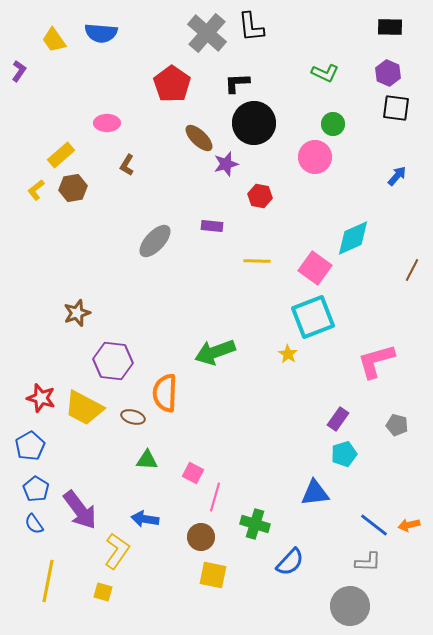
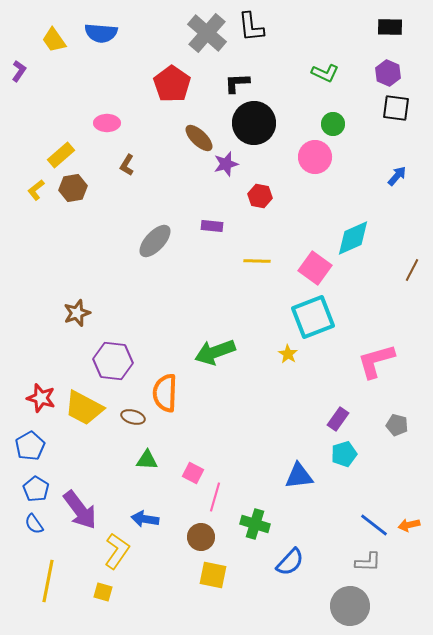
blue triangle at (315, 493): moved 16 px left, 17 px up
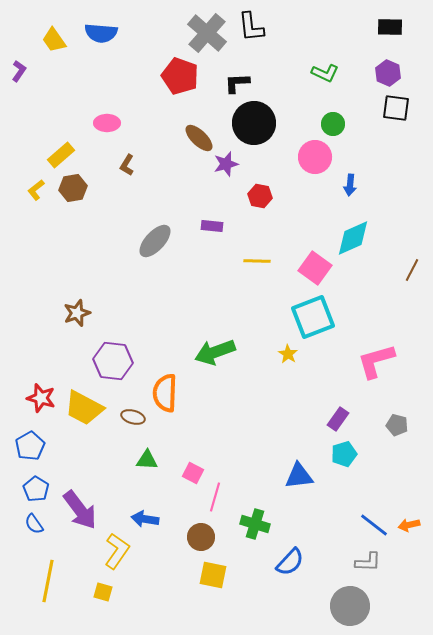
red pentagon at (172, 84): moved 8 px right, 8 px up; rotated 15 degrees counterclockwise
blue arrow at (397, 176): moved 47 px left, 9 px down; rotated 145 degrees clockwise
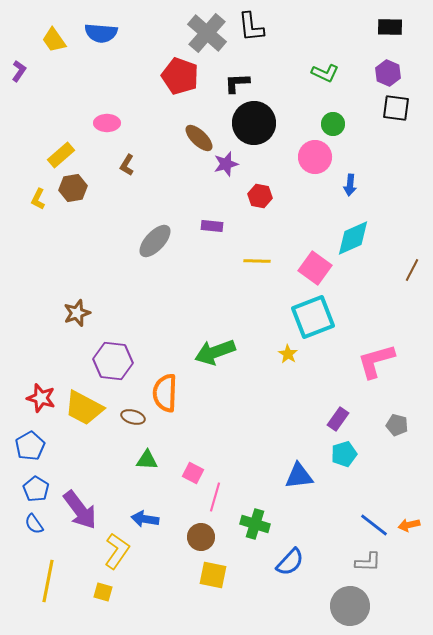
yellow L-shape at (36, 190): moved 2 px right, 9 px down; rotated 25 degrees counterclockwise
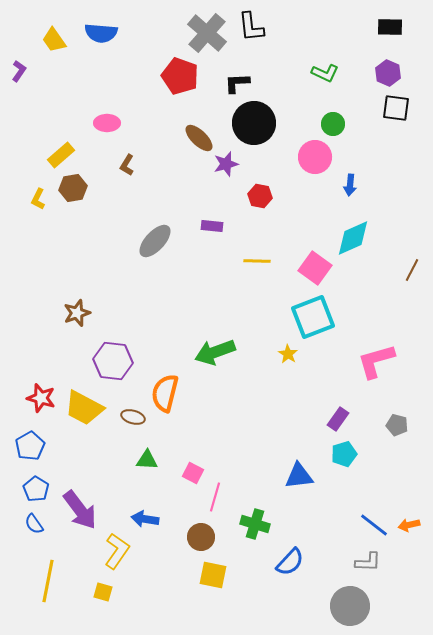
orange semicircle at (165, 393): rotated 12 degrees clockwise
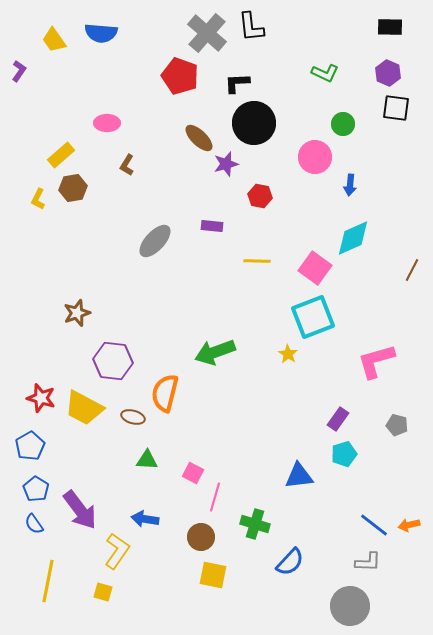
green circle at (333, 124): moved 10 px right
